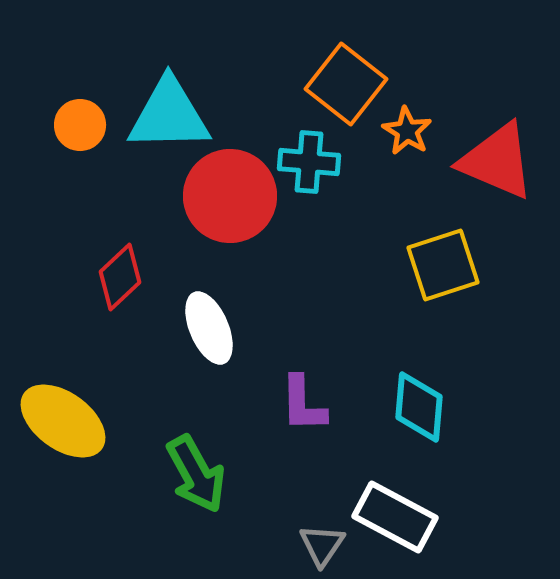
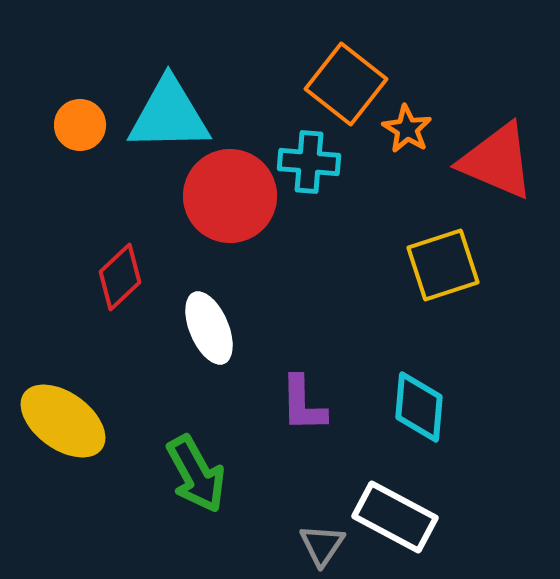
orange star: moved 2 px up
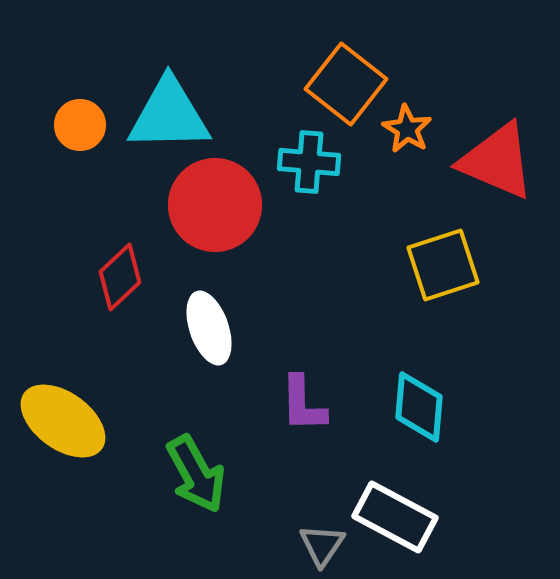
red circle: moved 15 px left, 9 px down
white ellipse: rotated 4 degrees clockwise
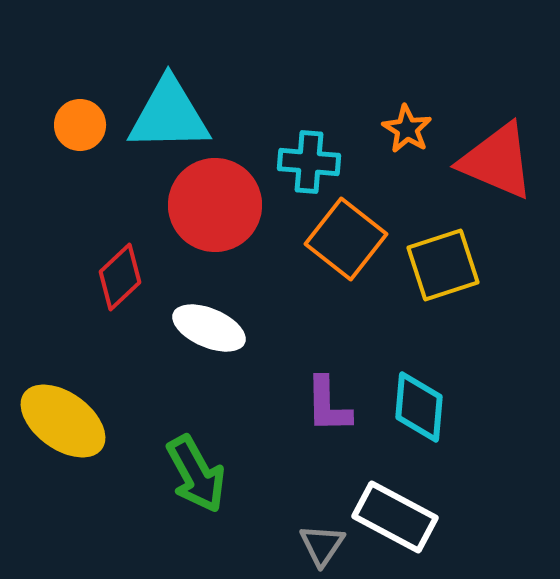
orange square: moved 155 px down
white ellipse: rotated 48 degrees counterclockwise
purple L-shape: moved 25 px right, 1 px down
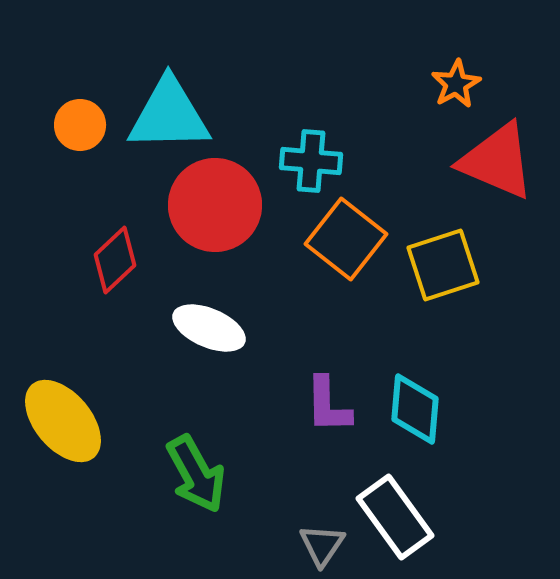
orange star: moved 49 px right, 45 px up; rotated 12 degrees clockwise
cyan cross: moved 2 px right, 1 px up
red diamond: moved 5 px left, 17 px up
cyan diamond: moved 4 px left, 2 px down
yellow ellipse: rotated 14 degrees clockwise
white rectangle: rotated 26 degrees clockwise
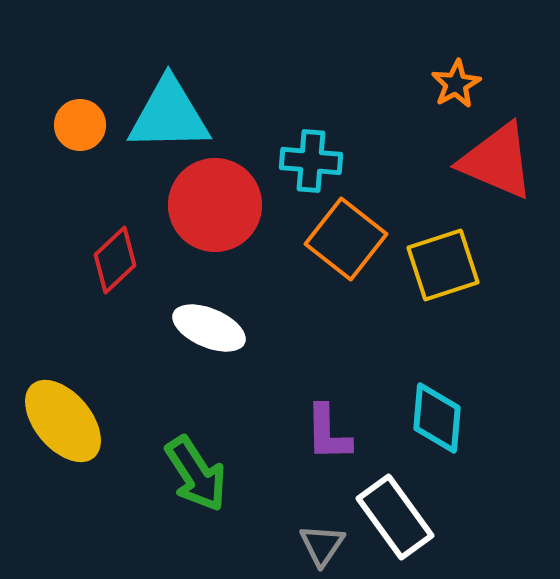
purple L-shape: moved 28 px down
cyan diamond: moved 22 px right, 9 px down
green arrow: rotated 4 degrees counterclockwise
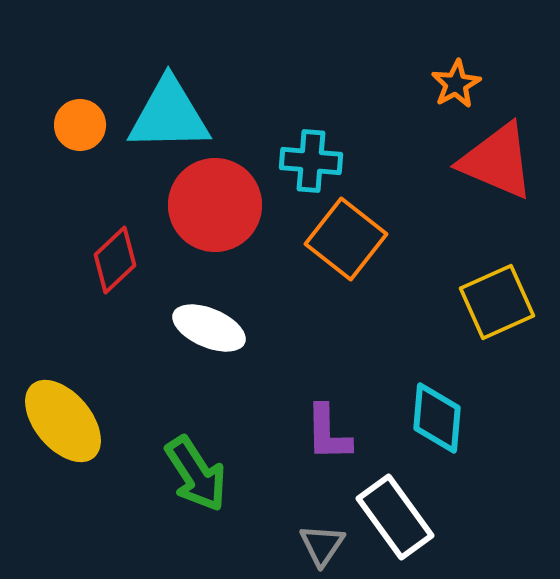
yellow square: moved 54 px right, 37 px down; rotated 6 degrees counterclockwise
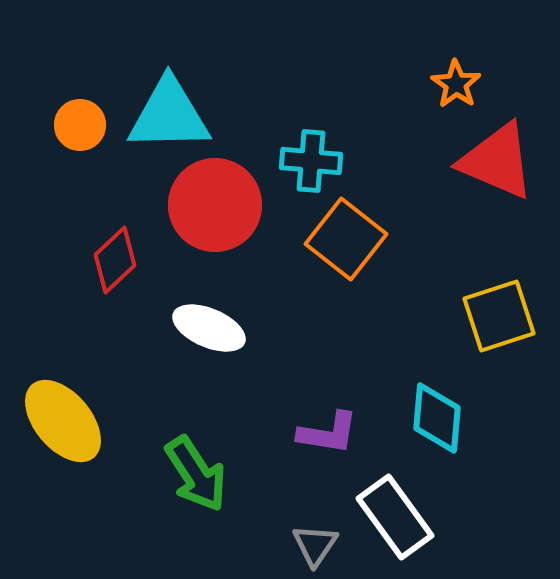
orange star: rotated 9 degrees counterclockwise
yellow square: moved 2 px right, 14 px down; rotated 6 degrees clockwise
purple L-shape: rotated 80 degrees counterclockwise
gray triangle: moved 7 px left
